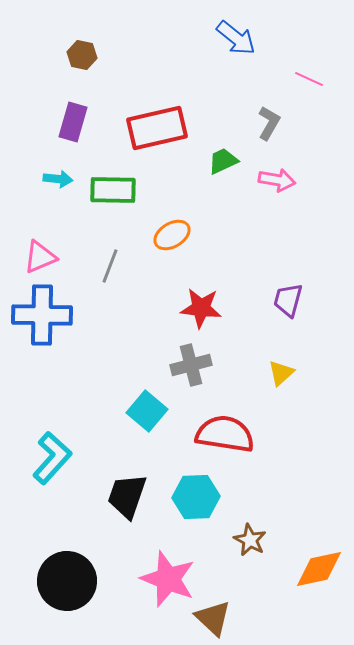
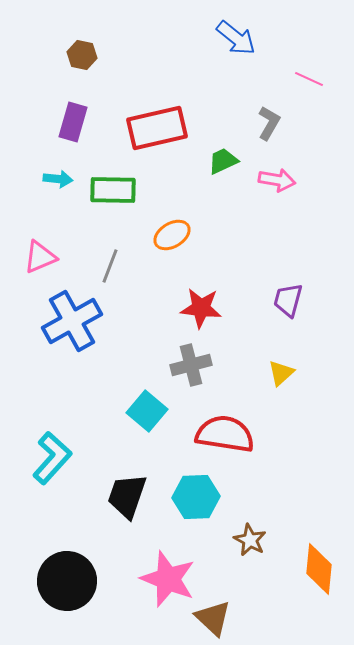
blue cross: moved 30 px right, 6 px down; rotated 30 degrees counterclockwise
orange diamond: rotated 72 degrees counterclockwise
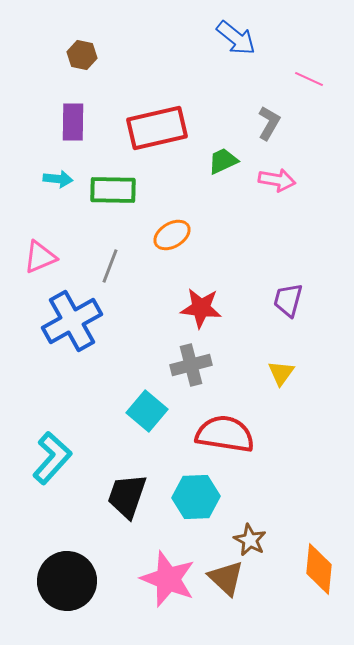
purple rectangle: rotated 15 degrees counterclockwise
yellow triangle: rotated 12 degrees counterclockwise
brown triangle: moved 13 px right, 40 px up
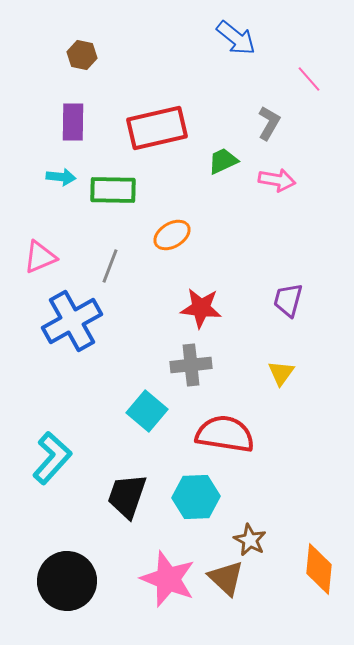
pink line: rotated 24 degrees clockwise
cyan arrow: moved 3 px right, 2 px up
gray cross: rotated 9 degrees clockwise
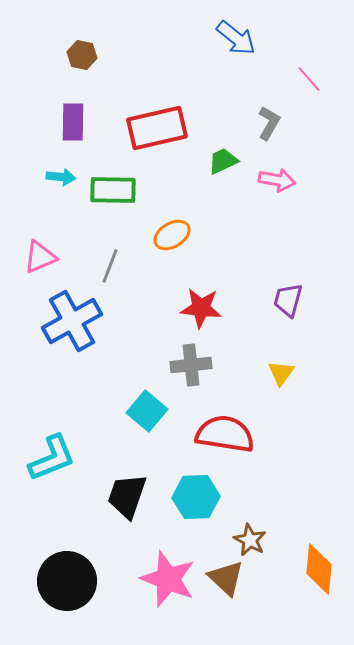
cyan L-shape: rotated 26 degrees clockwise
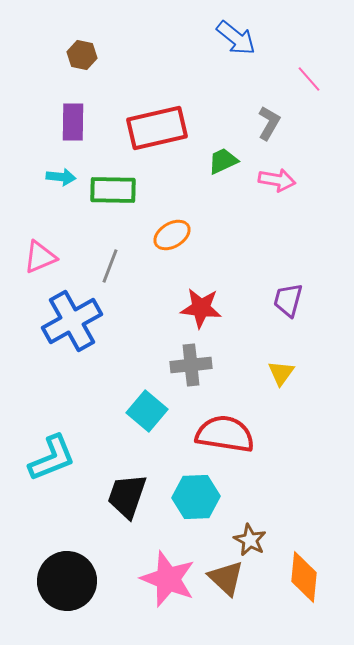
orange diamond: moved 15 px left, 8 px down
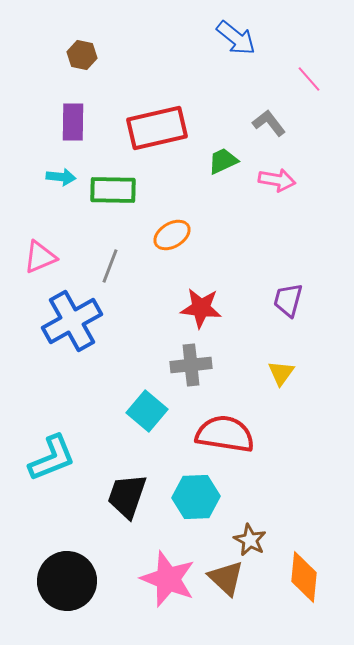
gray L-shape: rotated 68 degrees counterclockwise
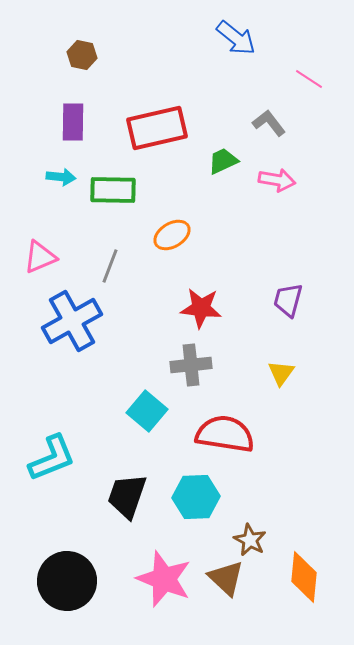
pink line: rotated 16 degrees counterclockwise
pink star: moved 4 px left
